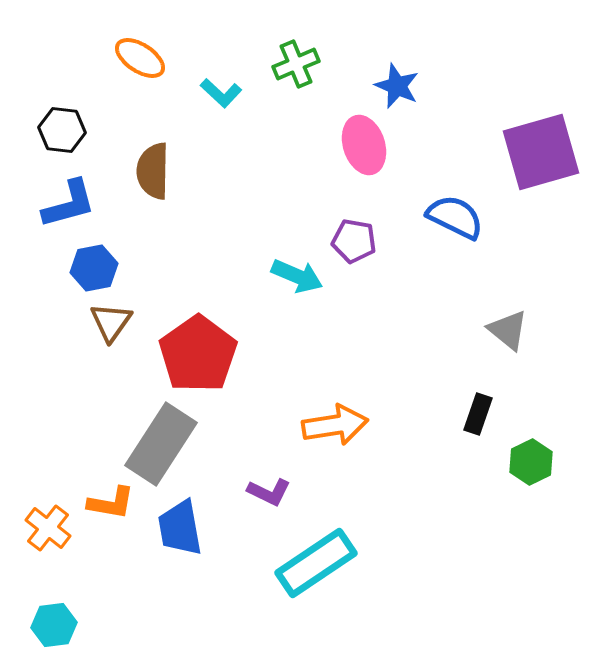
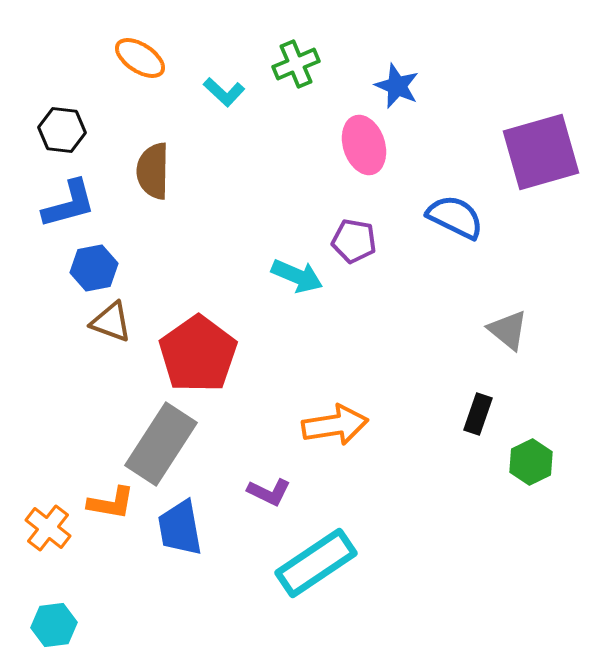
cyan L-shape: moved 3 px right, 1 px up
brown triangle: rotated 45 degrees counterclockwise
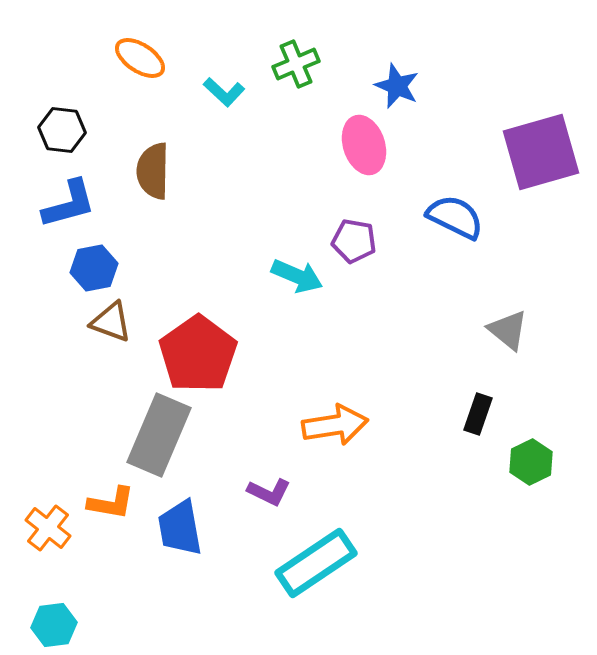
gray rectangle: moved 2 px left, 9 px up; rotated 10 degrees counterclockwise
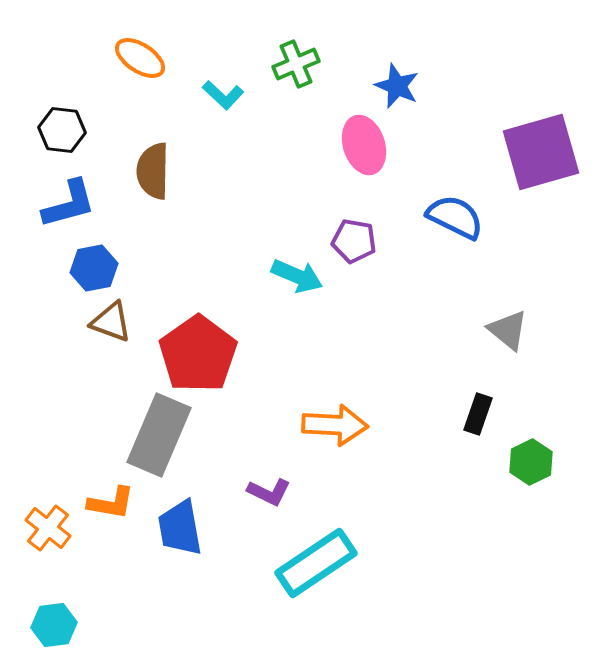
cyan L-shape: moved 1 px left, 3 px down
orange arrow: rotated 12 degrees clockwise
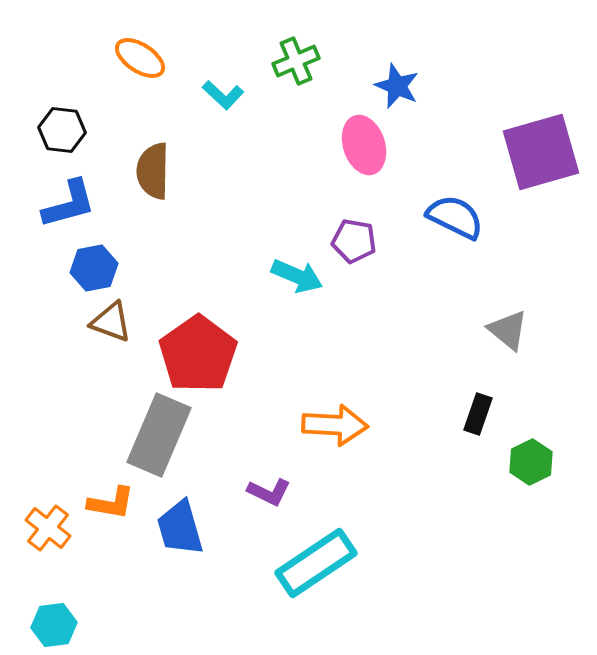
green cross: moved 3 px up
blue trapezoid: rotated 6 degrees counterclockwise
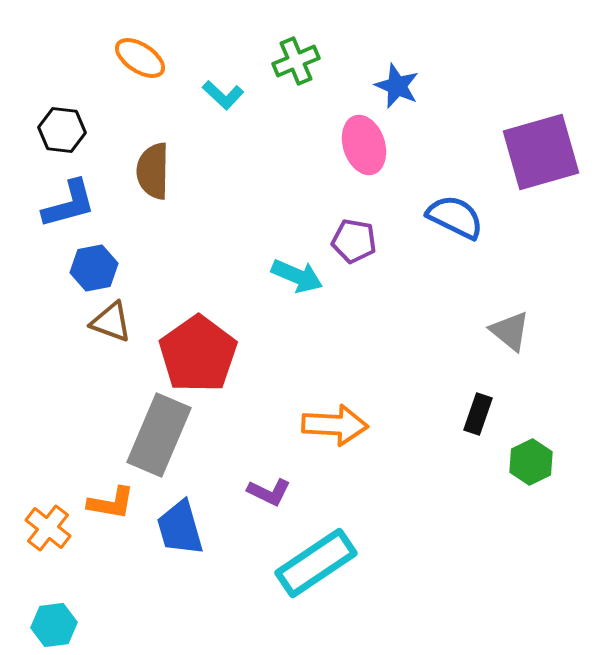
gray triangle: moved 2 px right, 1 px down
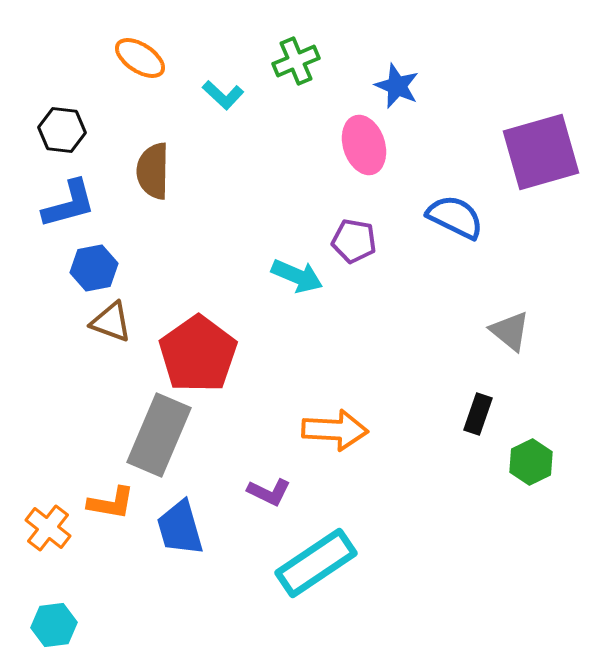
orange arrow: moved 5 px down
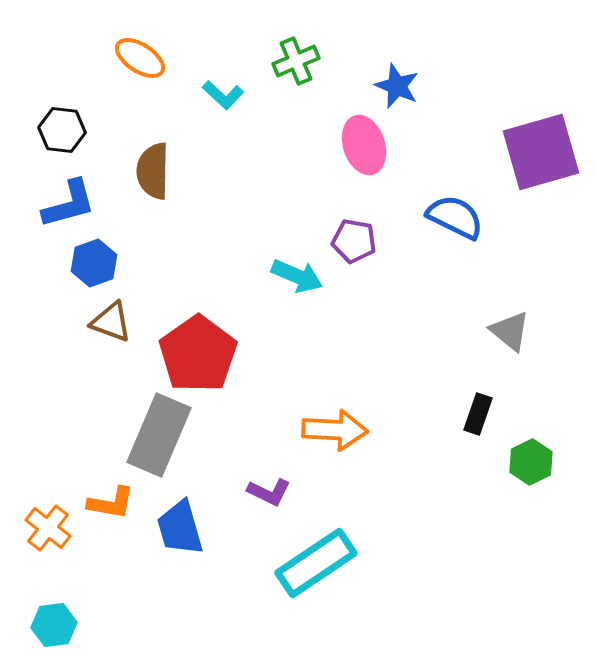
blue hexagon: moved 5 px up; rotated 9 degrees counterclockwise
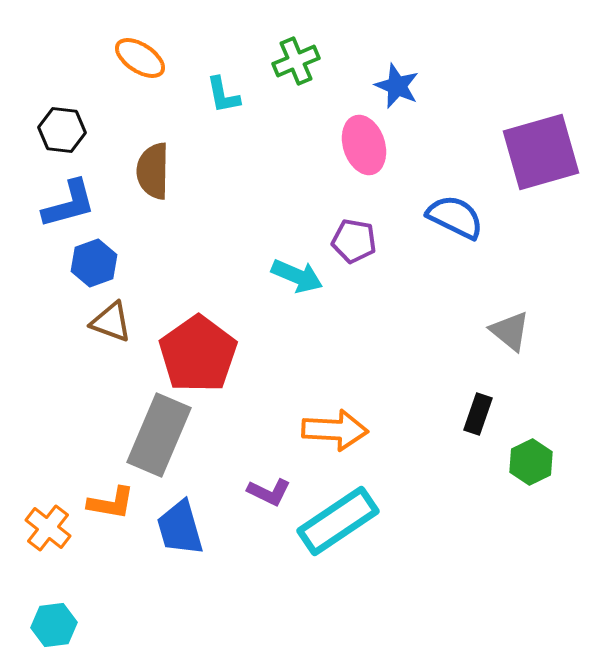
cyan L-shape: rotated 36 degrees clockwise
cyan rectangle: moved 22 px right, 42 px up
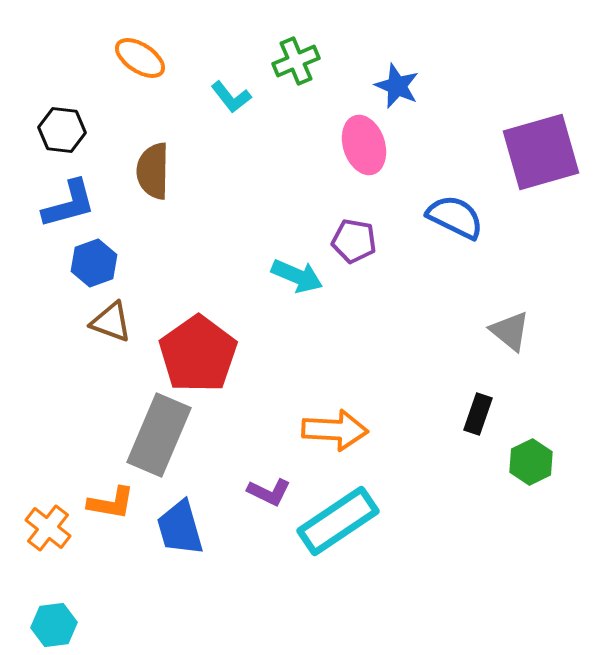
cyan L-shape: moved 8 px right, 2 px down; rotated 27 degrees counterclockwise
